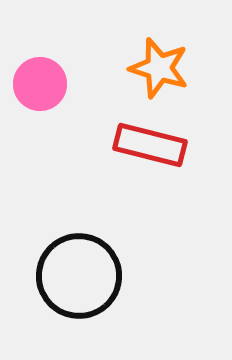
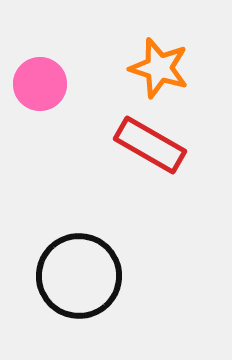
red rectangle: rotated 16 degrees clockwise
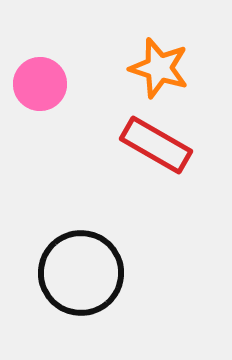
red rectangle: moved 6 px right
black circle: moved 2 px right, 3 px up
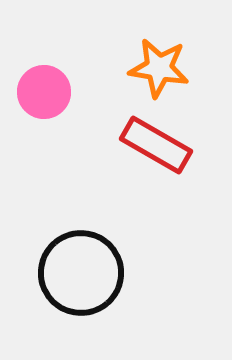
orange star: rotated 8 degrees counterclockwise
pink circle: moved 4 px right, 8 px down
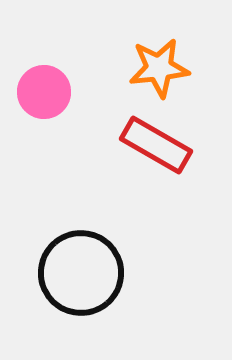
orange star: rotated 16 degrees counterclockwise
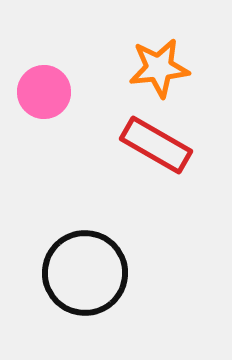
black circle: moved 4 px right
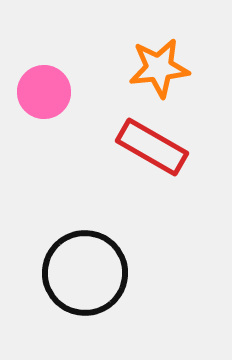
red rectangle: moved 4 px left, 2 px down
